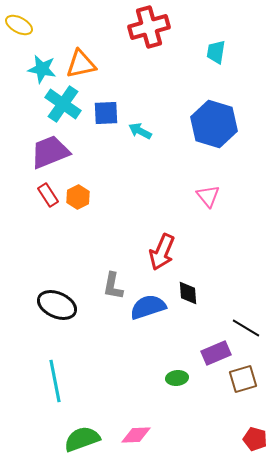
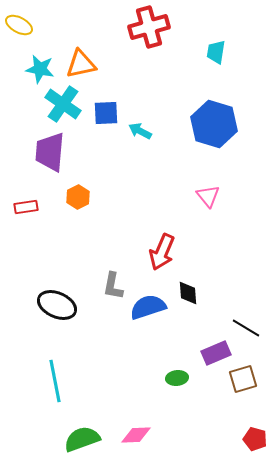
cyan star: moved 2 px left
purple trapezoid: rotated 63 degrees counterclockwise
red rectangle: moved 22 px left, 12 px down; rotated 65 degrees counterclockwise
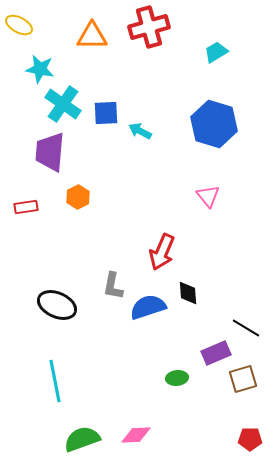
cyan trapezoid: rotated 50 degrees clockwise
orange triangle: moved 11 px right, 28 px up; rotated 12 degrees clockwise
red pentagon: moved 5 px left; rotated 15 degrees counterclockwise
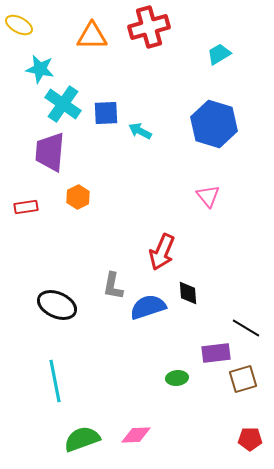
cyan trapezoid: moved 3 px right, 2 px down
purple rectangle: rotated 16 degrees clockwise
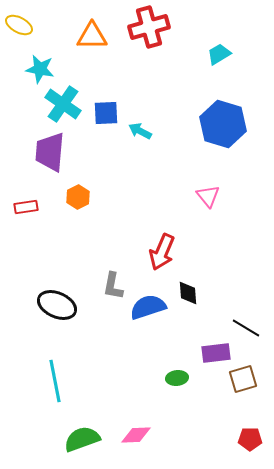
blue hexagon: moved 9 px right
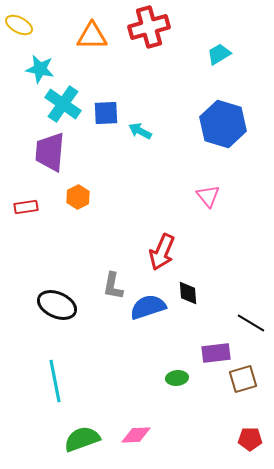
black line: moved 5 px right, 5 px up
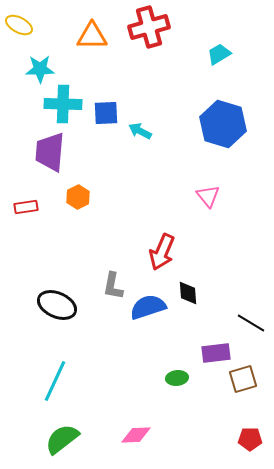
cyan star: rotated 12 degrees counterclockwise
cyan cross: rotated 33 degrees counterclockwise
cyan line: rotated 36 degrees clockwise
green semicircle: moved 20 px left; rotated 18 degrees counterclockwise
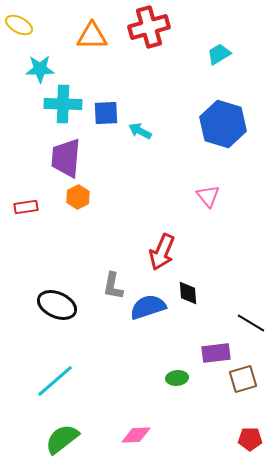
purple trapezoid: moved 16 px right, 6 px down
cyan line: rotated 24 degrees clockwise
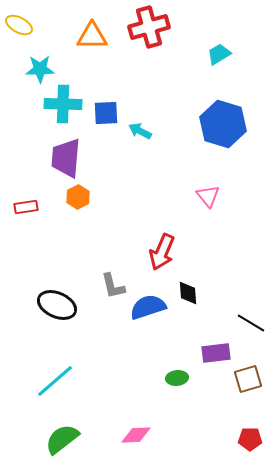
gray L-shape: rotated 24 degrees counterclockwise
brown square: moved 5 px right
